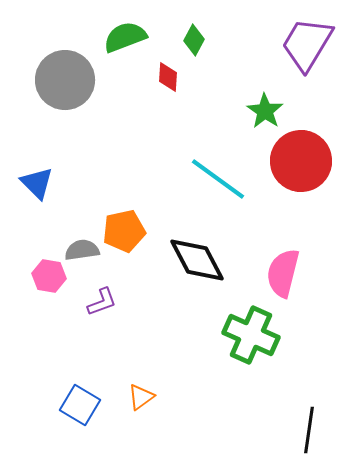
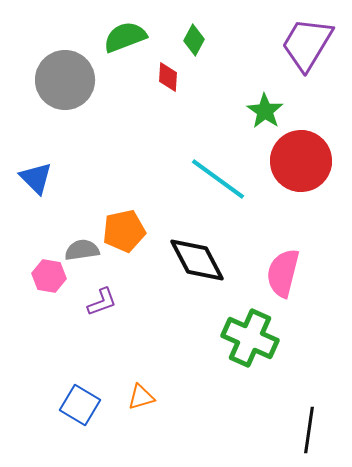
blue triangle: moved 1 px left, 5 px up
green cross: moved 1 px left, 3 px down
orange triangle: rotated 20 degrees clockwise
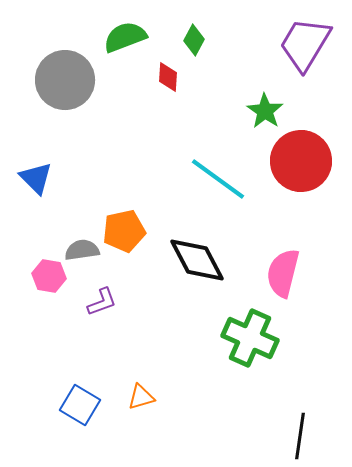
purple trapezoid: moved 2 px left
black line: moved 9 px left, 6 px down
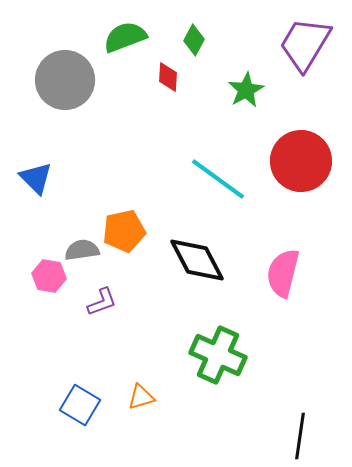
green star: moved 19 px left, 21 px up; rotated 9 degrees clockwise
green cross: moved 32 px left, 17 px down
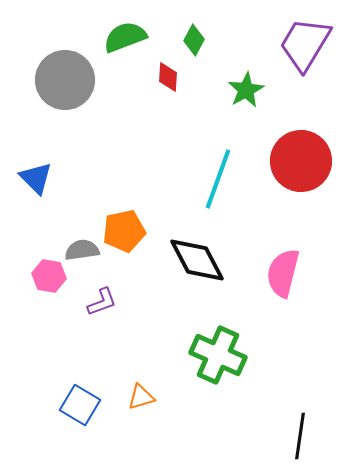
cyan line: rotated 74 degrees clockwise
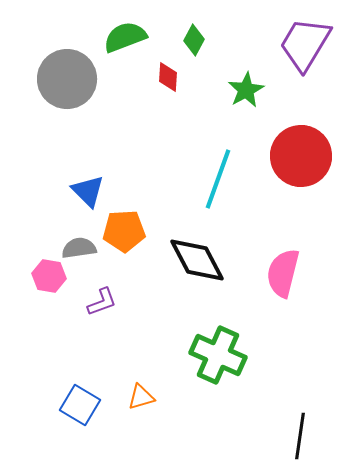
gray circle: moved 2 px right, 1 px up
red circle: moved 5 px up
blue triangle: moved 52 px right, 13 px down
orange pentagon: rotated 9 degrees clockwise
gray semicircle: moved 3 px left, 2 px up
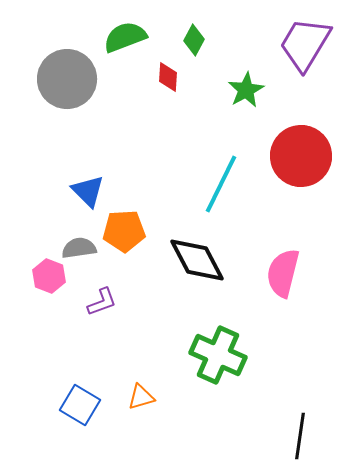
cyan line: moved 3 px right, 5 px down; rotated 6 degrees clockwise
pink hexagon: rotated 12 degrees clockwise
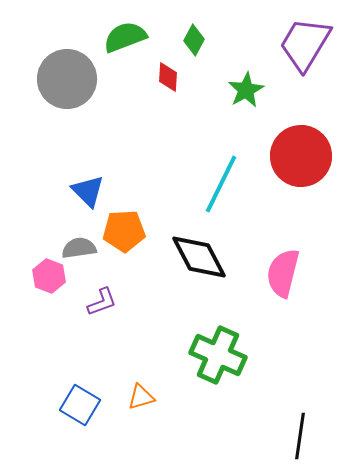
black diamond: moved 2 px right, 3 px up
